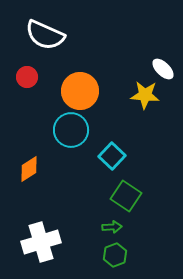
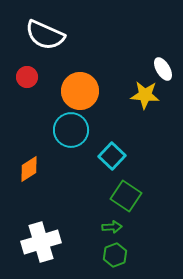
white ellipse: rotated 15 degrees clockwise
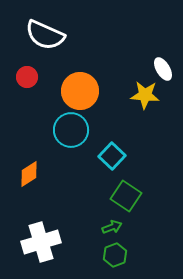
orange diamond: moved 5 px down
green arrow: rotated 18 degrees counterclockwise
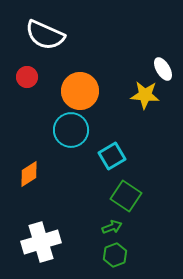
cyan square: rotated 16 degrees clockwise
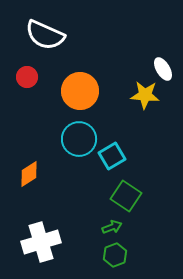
cyan circle: moved 8 px right, 9 px down
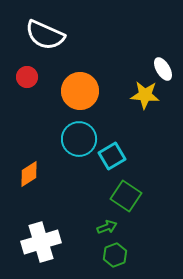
green arrow: moved 5 px left
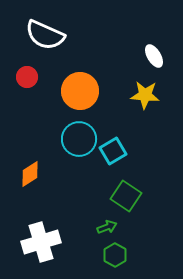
white ellipse: moved 9 px left, 13 px up
cyan square: moved 1 px right, 5 px up
orange diamond: moved 1 px right
green hexagon: rotated 10 degrees counterclockwise
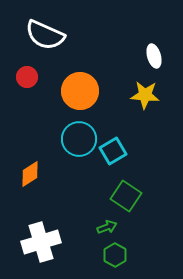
white ellipse: rotated 15 degrees clockwise
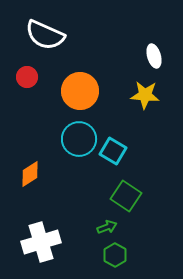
cyan square: rotated 28 degrees counterclockwise
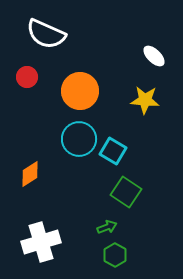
white semicircle: moved 1 px right, 1 px up
white ellipse: rotated 30 degrees counterclockwise
yellow star: moved 5 px down
green square: moved 4 px up
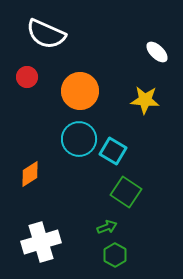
white ellipse: moved 3 px right, 4 px up
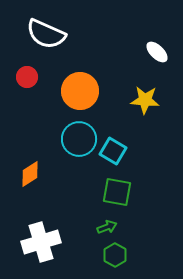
green square: moved 9 px left; rotated 24 degrees counterclockwise
